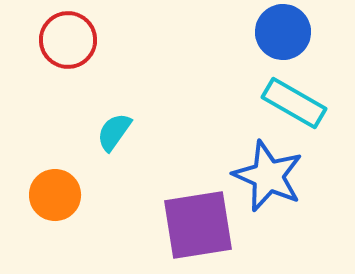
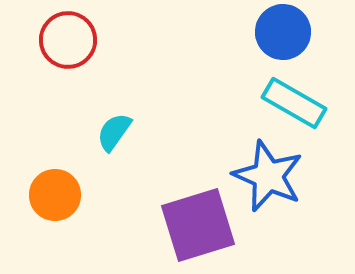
purple square: rotated 8 degrees counterclockwise
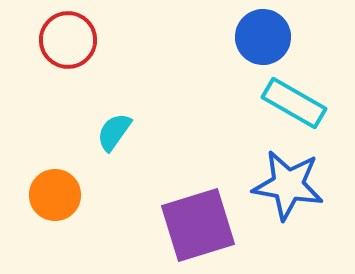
blue circle: moved 20 px left, 5 px down
blue star: moved 20 px right, 9 px down; rotated 14 degrees counterclockwise
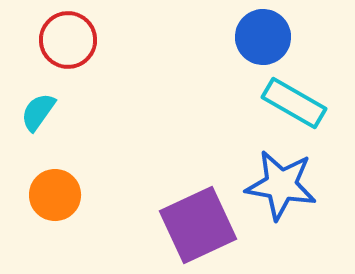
cyan semicircle: moved 76 px left, 20 px up
blue star: moved 7 px left
purple square: rotated 8 degrees counterclockwise
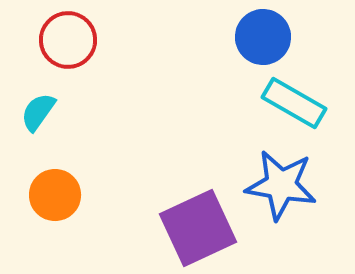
purple square: moved 3 px down
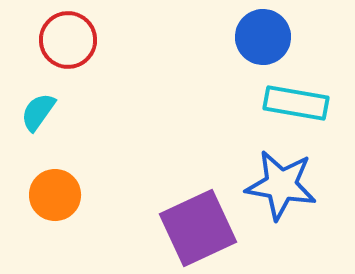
cyan rectangle: moved 2 px right; rotated 20 degrees counterclockwise
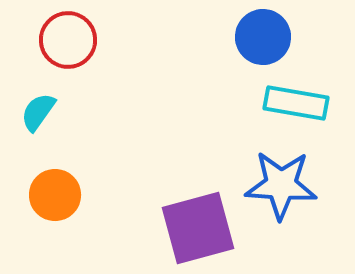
blue star: rotated 6 degrees counterclockwise
purple square: rotated 10 degrees clockwise
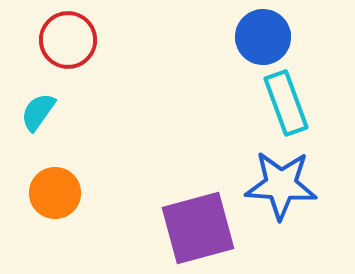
cyan rectangle: moved 10 px left; rotated 60 degrees clockwise
orange circle: moved 2 px up
